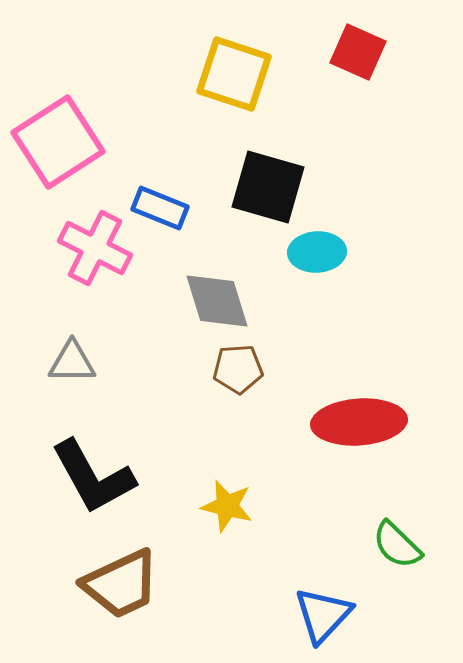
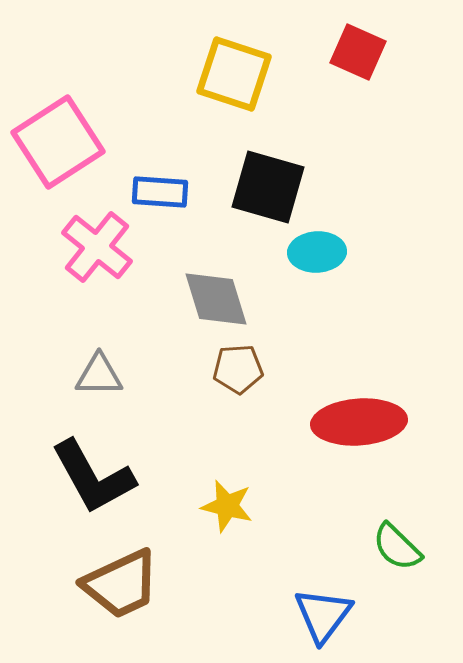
blue rectangle: moved 16 px up; rotated 18 degrees counterclockwise
pink cross: moved 2 px right, 1 px up; rotated 12 degrees clockwise
gray diamond: moved 1 px left, 2 px up
gray triangle: moved 27 px right, 13 px down
green semicircle: moved 2 px down
blue triangle: rotated 6 degrees counterclockwise
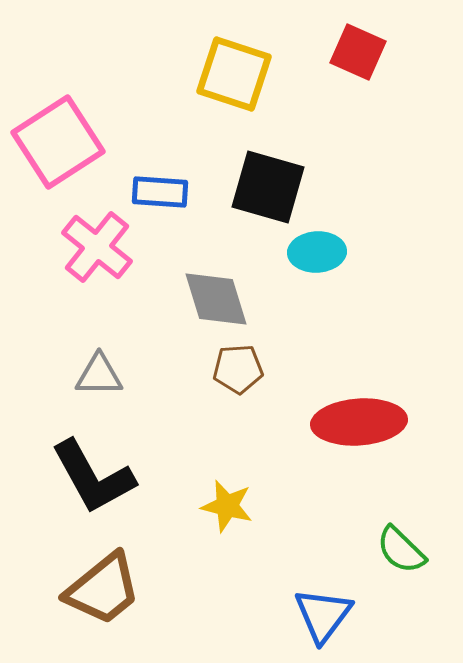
green semicircle: moved 4 px right, 3 px down
brown trapezoid: moved 18 px left, 5 px down; rotated 14 degrees counterclockwise
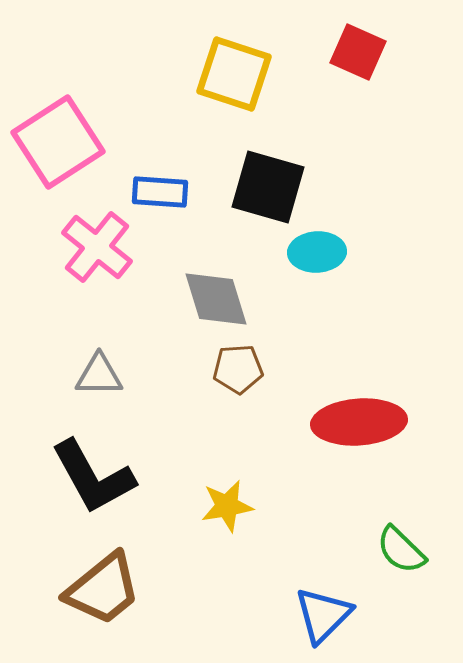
yellow star: rotated 24 degrees counterclockwise
blue triangle: rotated 8 degrees clockwise
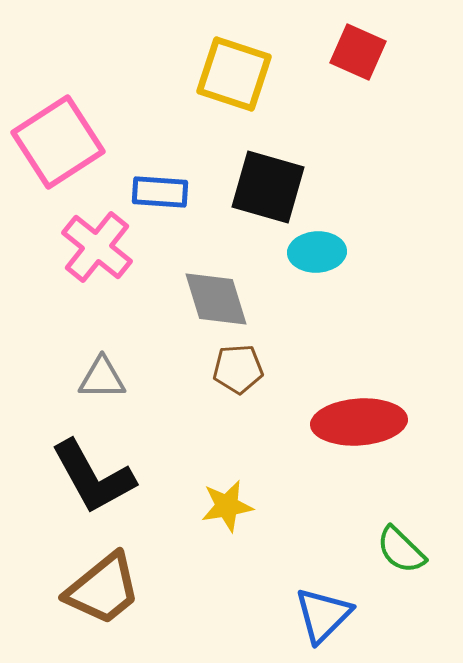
gray triangle: moved 3 px right, 3 px down
